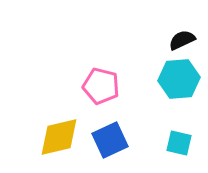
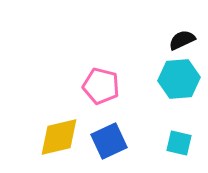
blue square: moved 1 px left, 1 px down
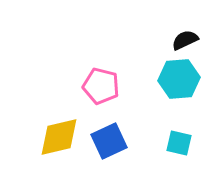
black semicircle: moved 3 px right
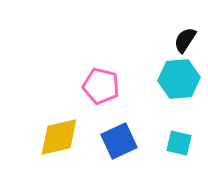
black semicircle: rotated 32 degrees counterclockwise
blue square: moved 10 px right
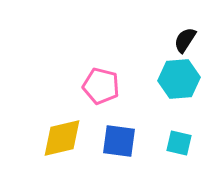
yellow diamond: moved 3 px right, 1 px down
blue square: rotated 33 degrees clockwise
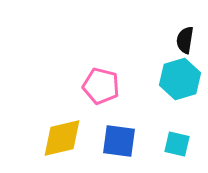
black semicircle: rotated 24 degrees counterclockwise
cyan hexagon: moved 1 px right; rotated 12 degrees counterclockwise
cyan square: moved 2 px left, 1 px down
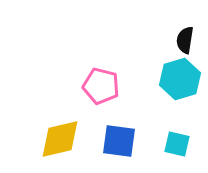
yellow diamond: moved 2 px left, 1 px down
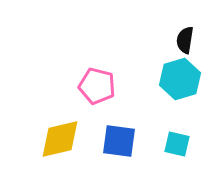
pink pentagon: moved 4 px left
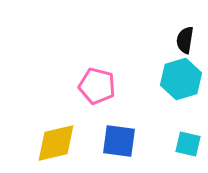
cyan hexagon: moved 1 px right
yellow diamond: moved 4 px left, 4 px down
cyan square: moved 11 px right
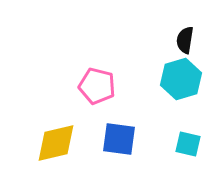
blue square: moved 2 px up
